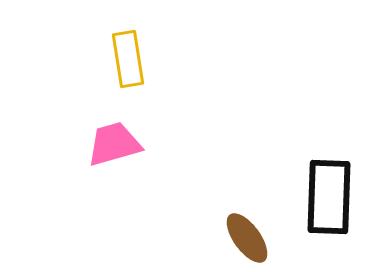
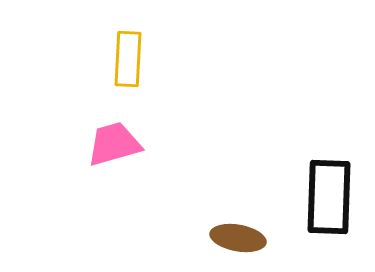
yellow rectangle: rotated 12 degrees clockwise
brown ellipse: moved 9 px left; rotated 44 degrees counterclockwise
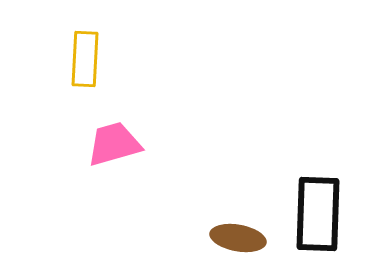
yellow rectangle: moved 43 px left
black rectangle: moved 11 px left, 17 px down
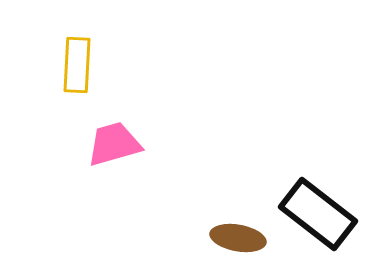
yellow rectangle: moved 8 px left, 6 px down
black rectangle: rotated 54 degrees counterclockwise
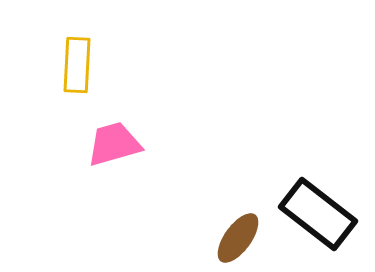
brown ellipse: rotated 64 degrees counterclockwise
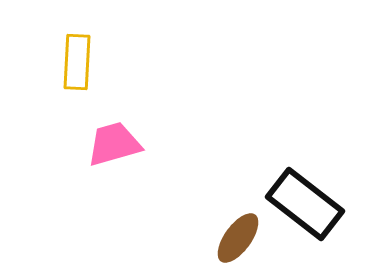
yellow rectangle: moved 3 px up
black rectangle: moved 13 px left, 10 px up
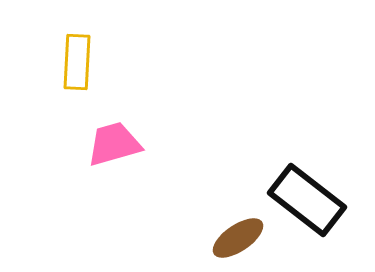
black rectangle: moved 2 px right, 4 px up
brown ellipse: rotated 20 degrees clockwise
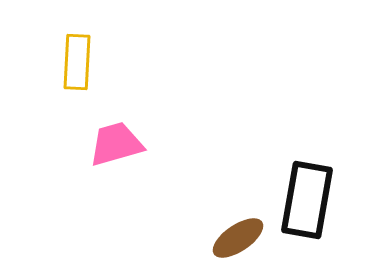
pink trapezoid: moved 2 px right
black rectangle: rotated 62 degrees clockwise
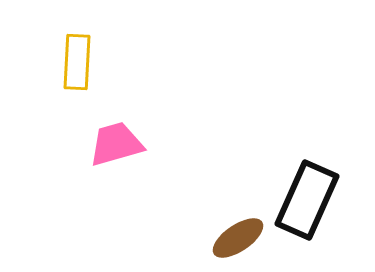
black rectangle: rotated 14 degrees clockwise
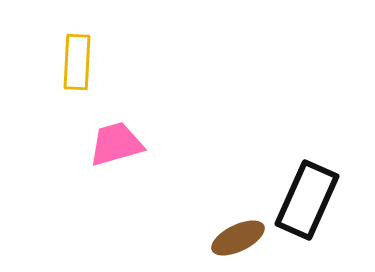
brown ellipse: rotated 8 degrees clockwise
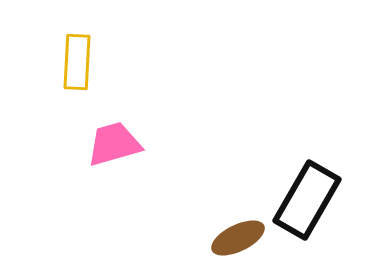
pink trapezoid: moved 2 px left
black rectangle: rotated 6 degrees clockwise
